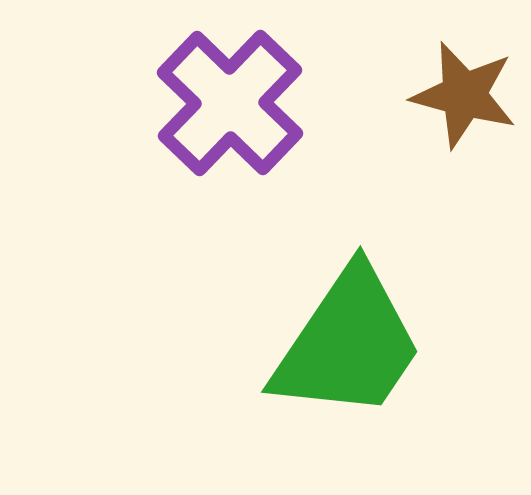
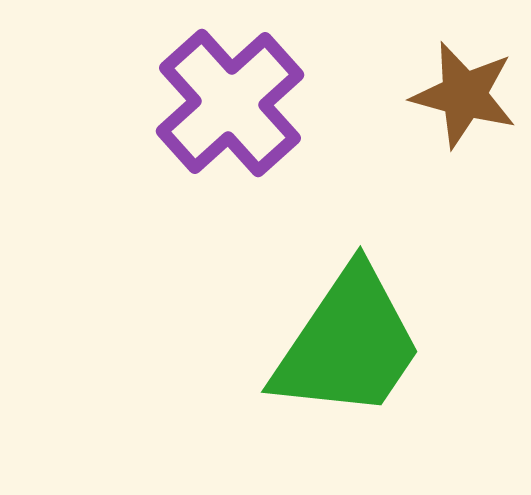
purple cross: rotated 4 degrees clockwise
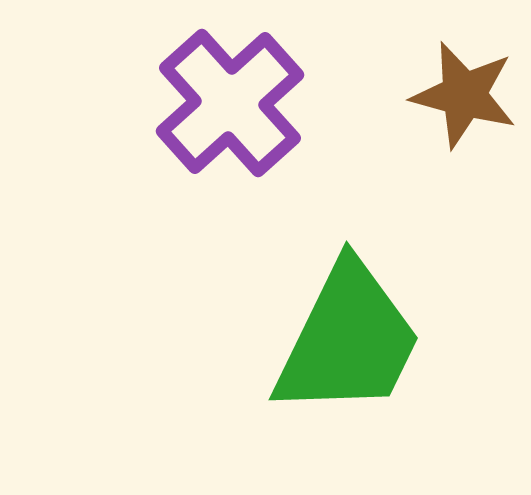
green trapezoid: moved 4 px up; rotated 8 degrees counterclockwise
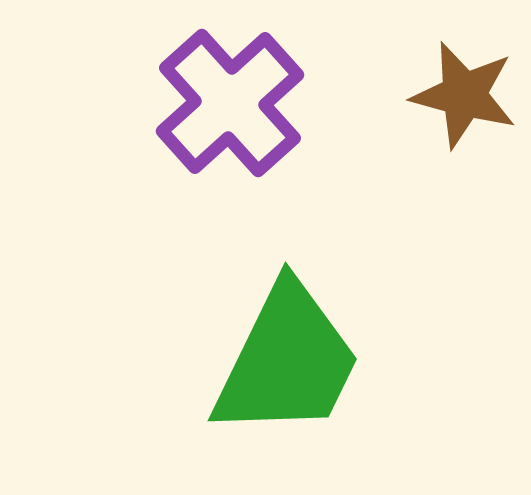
green trapezoid: moved 61 px left, 21 px down
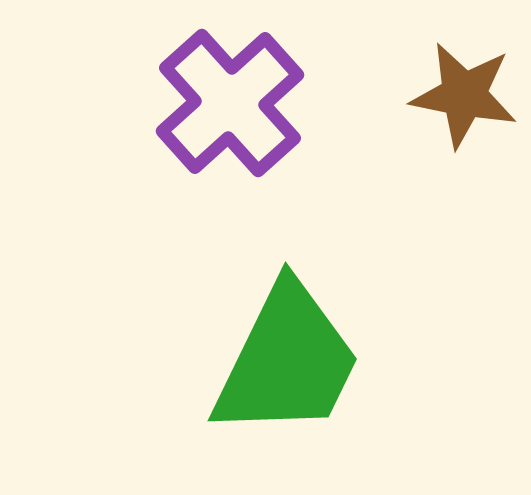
brown star: rotated 4 degrees counterclockwise
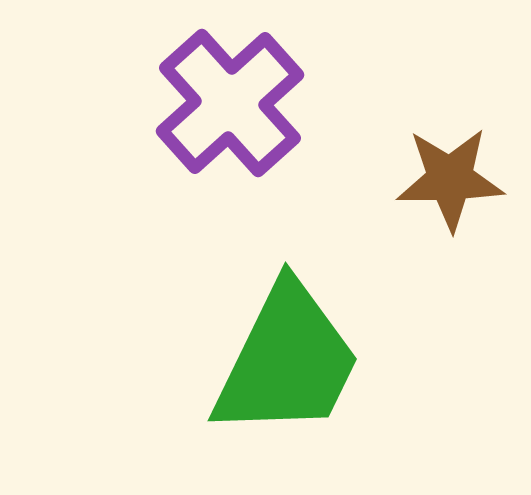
brown star: moved 14 px left, 84 px down; rotated 12 degrees counterclockwise
